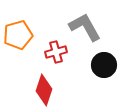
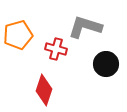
gray L-shape: rotated 44 degrees counterclockwise
red cross: moved 3 px up; rotated 30 degrees clockwise
black circle: moved 2 px right, 1 px up
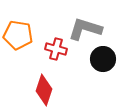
gray L-shape: moved 2 px down
orange pentagon: rotated 24 degrees clockwise
black circle: moved 3 px left, 5 px up
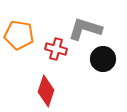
orange pentagon: moved 1 px right
red diamond: moved 2 px right, 1 px down
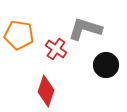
red cross: rotated 20 degrees clockwise
black circle: moved 3 px right, 6 px down
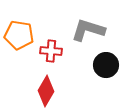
gray L-shape: moved 3 px right, 1 px down
red cross: moved 5 px left, 2 px down; rotated 30 degrees counterclockwise
red diamond: rotated 12 degrees clockwise
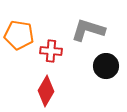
black circle: moved 1 px down
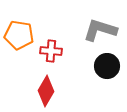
gray L-shape: moved 12 px right
black circle: moved 1 px right
